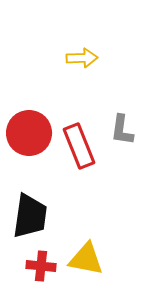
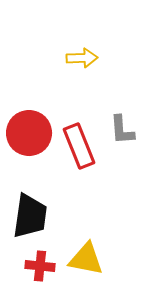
gray L-shape: rotated 12 degrees counterclockwise
red cross: moved 1 px left
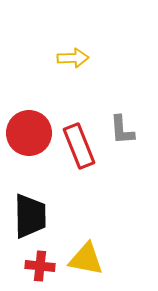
yellow arrow: moved 9 px left
black trapezoid: rotated 9 degrees counterclockwise
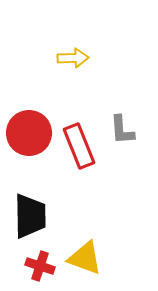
yellow triangle: moved 1 px left, 1 px up; rotated 9 degrees clockwise
red cross: rotated 12 degrees clockwise
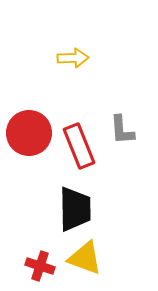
black trapezoid: moved 45 px right, 7 px up
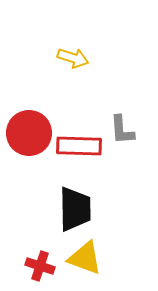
yellow arrow: rotated 20 degrees clockwise
red rectangle: rotated 66 degrees counterclockwise
